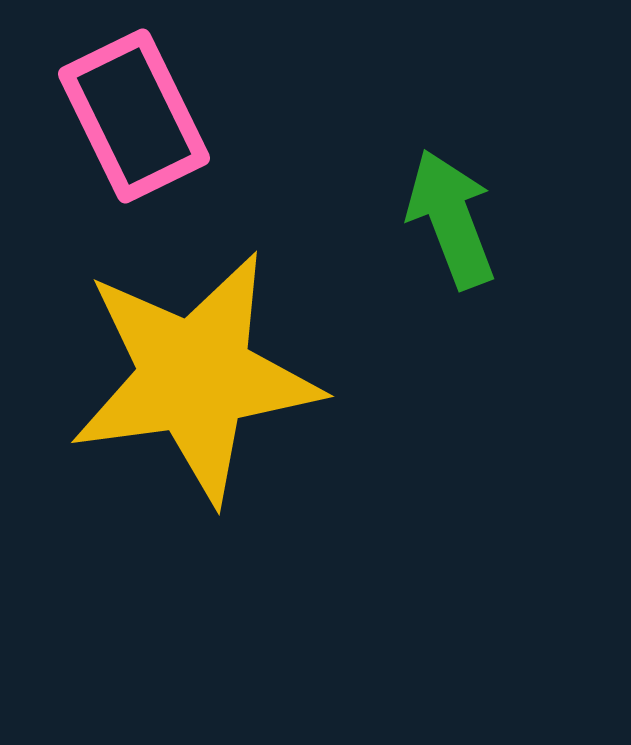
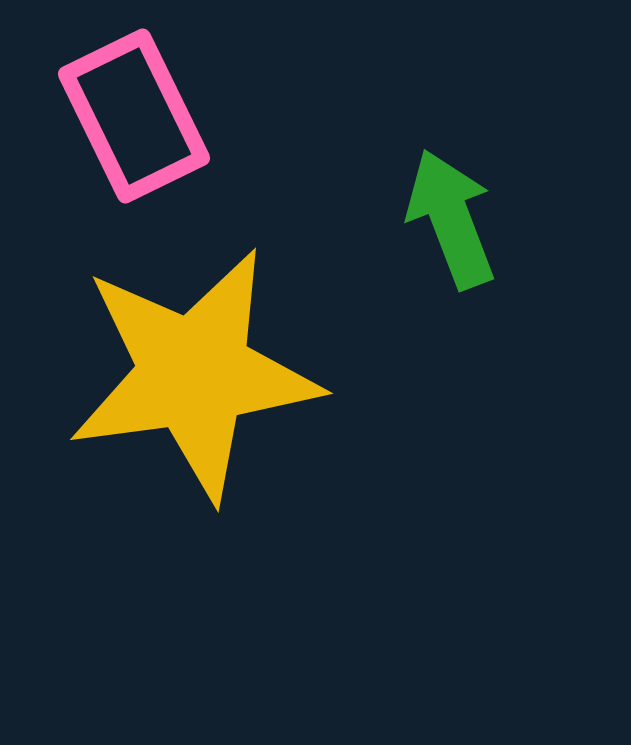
yellow star: moved 1 px left, 3 px up
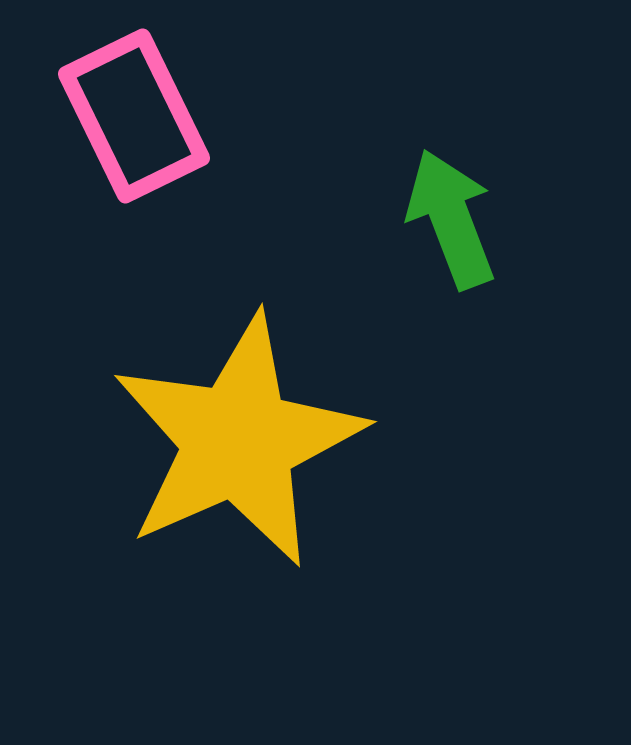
yellow star: moved 44 px right, 67 px down; rotated 16 degrees counterclockwise
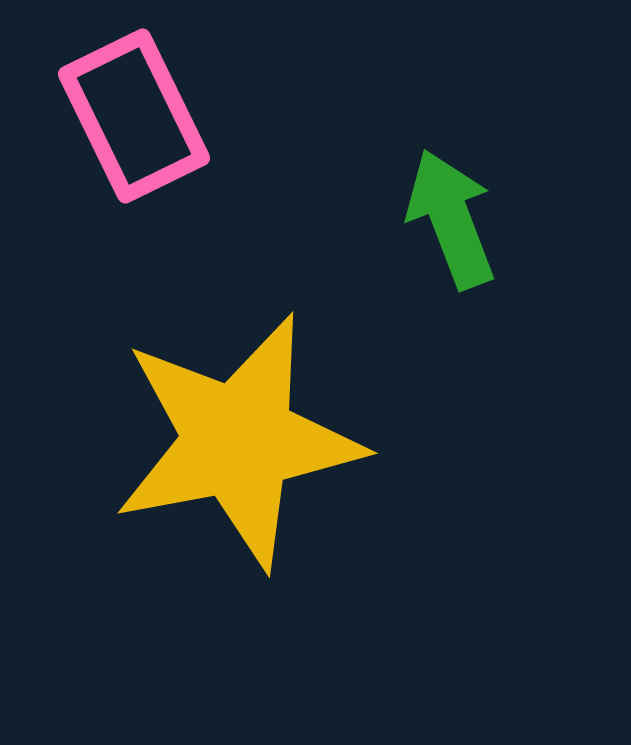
yellow star: rotated 13 degrees clockwise
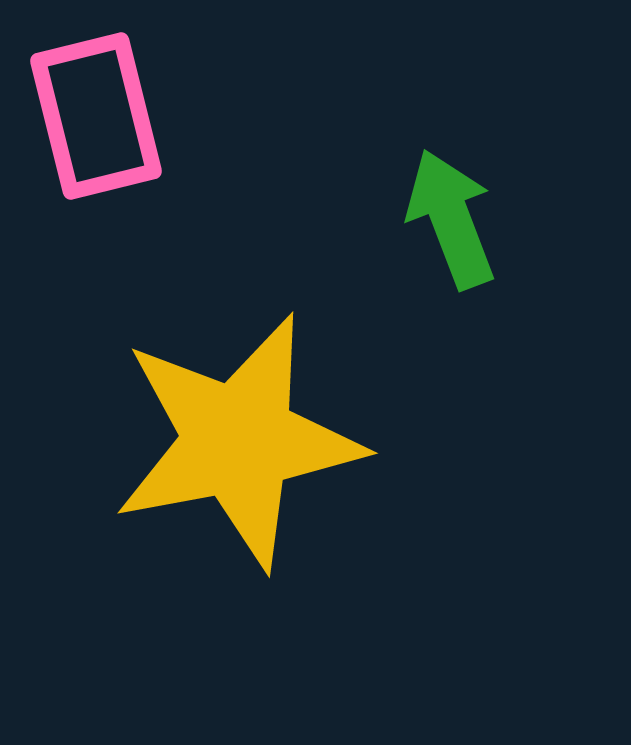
pink rectangle: moved 38 px left; rotated 12 degrees clockwise
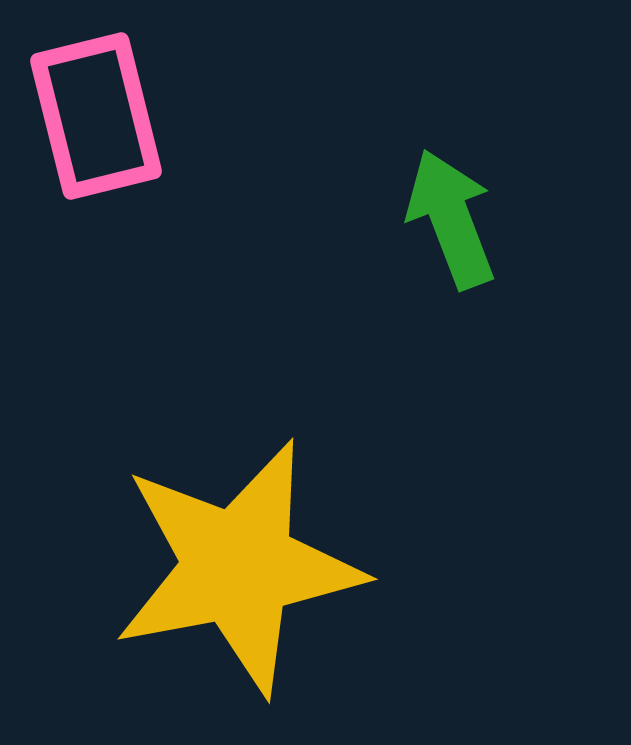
yellow star: moved 126 px down
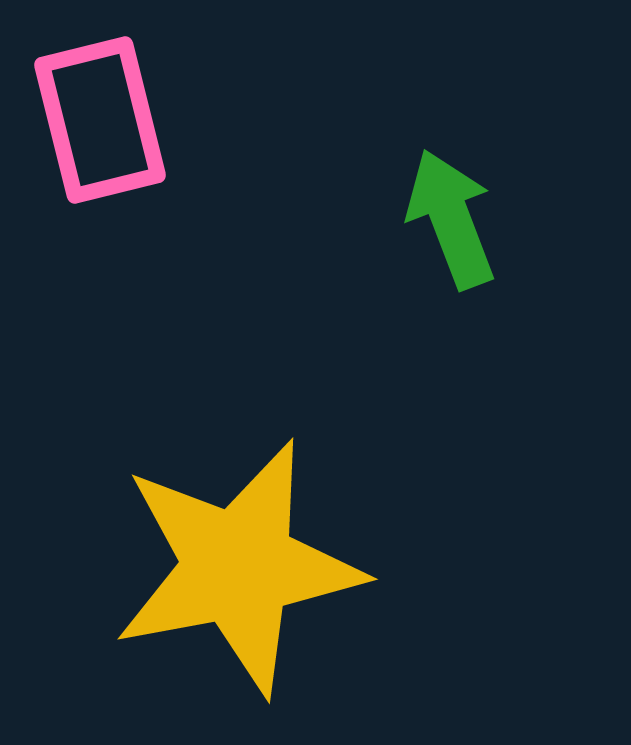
pink rectangle: moved 4 px right, 4 px down
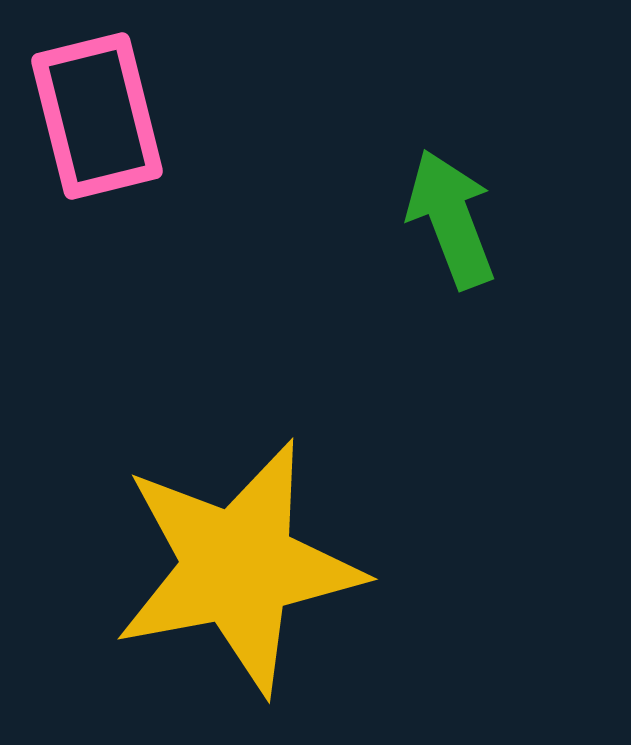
pink rectangle: moved 3 px left, 4 px up
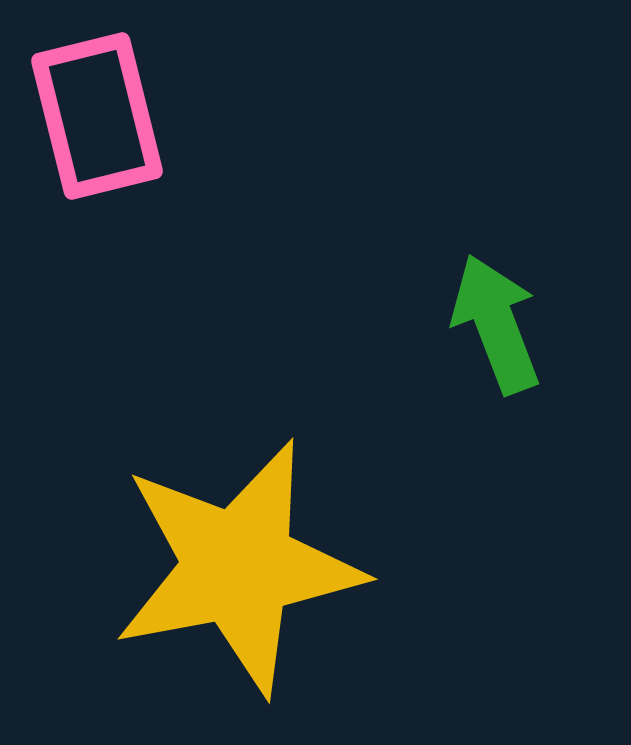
green arrow: moved 45 px right, 105 px down
